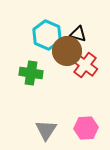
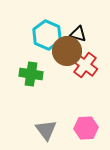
green cross: moved 1 px down
gray triangle: rotated 10 degrees counterclockwise
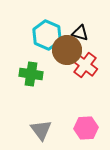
black triangle: moved 2 px right, 1 px up
brown circle: moved 1 px up
gray triangle: moved 5 px left
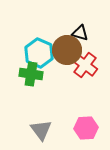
cyan hexagon: moved 8 px left, 18 px down
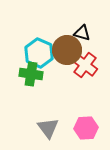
black triangle: moved 2 px right
gray triangle: moved 7 px right, 2 px up
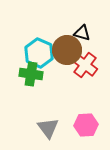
pink hexagon: moved 3 px up
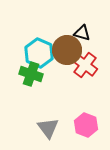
green cross: rotated 10 degrees clockwise
pink hexagon: rotated 25 degrees clockwise
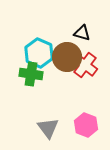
brown circle: moved 7 px down
green cross: rotated 10 degrees counterclockwise
